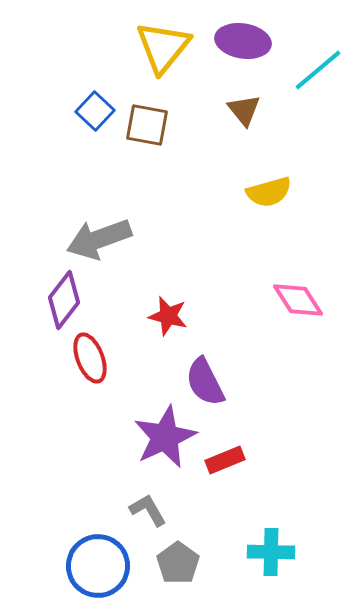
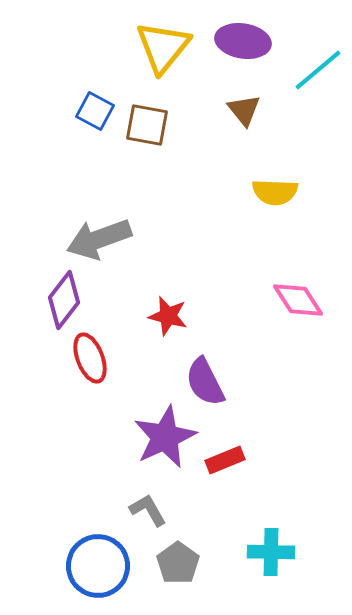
blue square: rotated 15 degrees counterclockwise
yellow semicircle: moved 6 px right; rotated 18 degrees clockwise
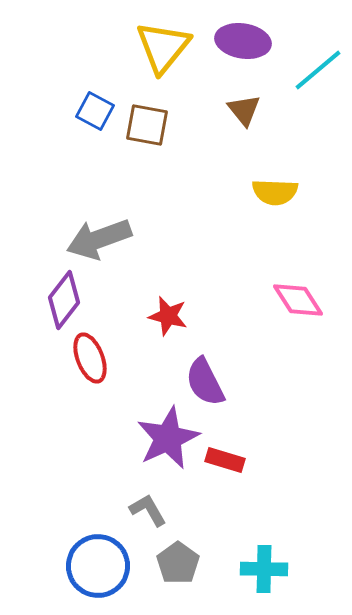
purple star: moved 3 px right, 1 px down
red rectangle: rotated 39 degrees clockwise
cyan cross: moved 7 px left, 17 px down
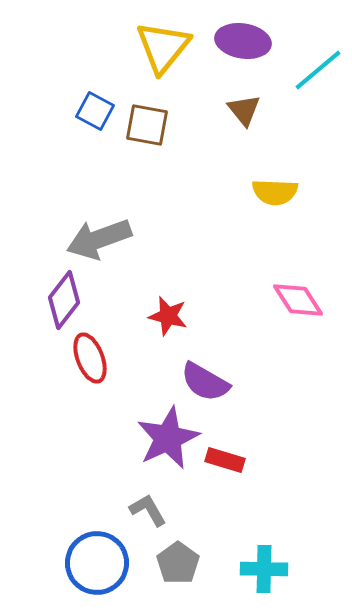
purple semicircle: rotated 33 degrees counterclockwise
blue circle: moved 1 px left, 3 px up
